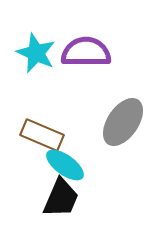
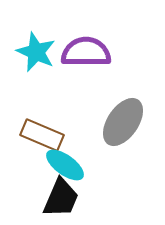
cyan star: moved 1 px up
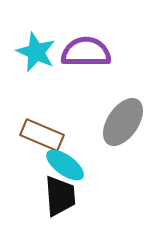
black trapezoid: moved 1 px left, 2 px up; rotated 27 degrees counterclockwise
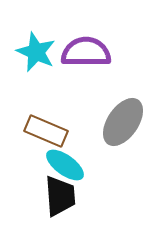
brown rectangle: moved 4 px right, 4 px up
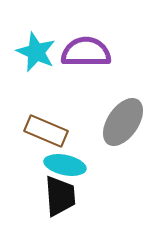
cyan ellipse: rotated 24 degrees counterclockwise
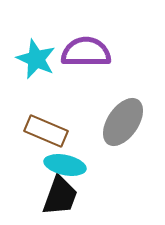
cyan star: moved 7 px down
black trapezoid: rotated 24 degrees clockwise
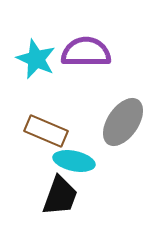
cyan ellipse: moved 9 px right, 4 px up
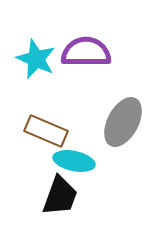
gray ellipse: rotated 6 degrees counterclockwise
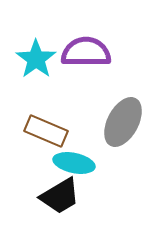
cyan star: rotated 12 degrees clockwise
cyan ellipse: moved 2 px down
black trapezoid: rotated 39 degrees clockwise
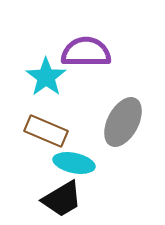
cyan star: moved 10 px right, 18 px down
black trapezoid: moved 2 px right, 3 px down
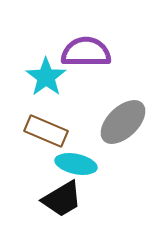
gray ellipse: rotated 18 degrees clockwise
cyan ellipse: moved 2 px right, 1 px down
